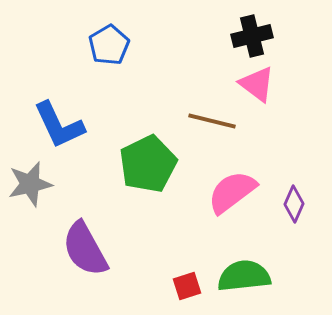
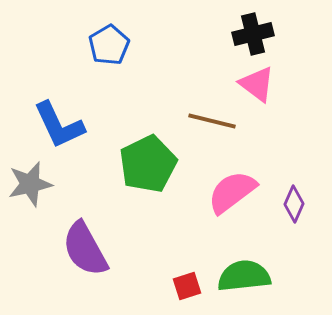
black cross: moved 1 px right, 2 px up
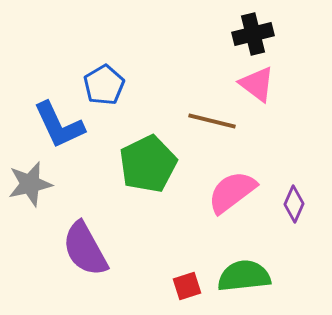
blue pentagon: moved 5 px left, 40 px down
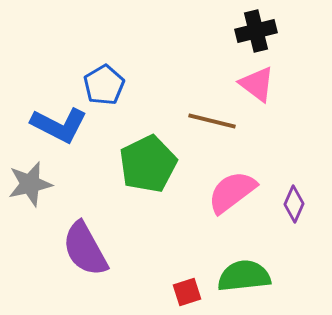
black cross: moved 3 px right, 3 px up
blue L-shape: rotated 38 degrees counterclockwise
red square: moved 6 px down
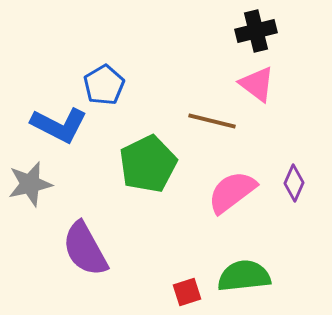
purple diamond: moved 21 px up
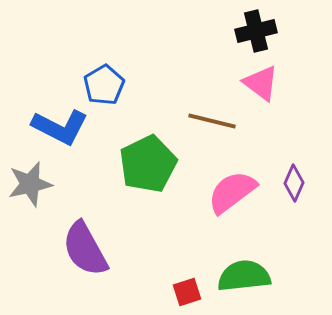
pink triangle: moved 4 px right, 1 px up
blue L-shape: moved 1 px right, 2 px down
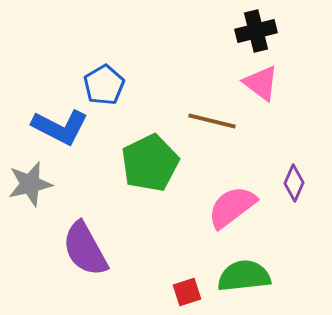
green pentagon: moved 2 px right, 1 px up
pink semicircle: moved 15 px down
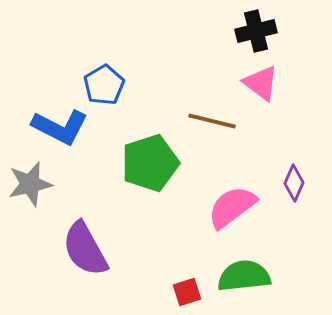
green pentagon: rotated 8 degrees clockwise
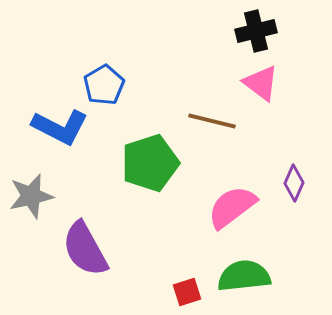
gray star: moved 1 px right, 12 px down
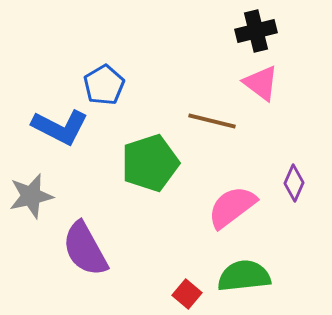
red square: moved 2 px down; rotated 32 degrees counterclockwise
